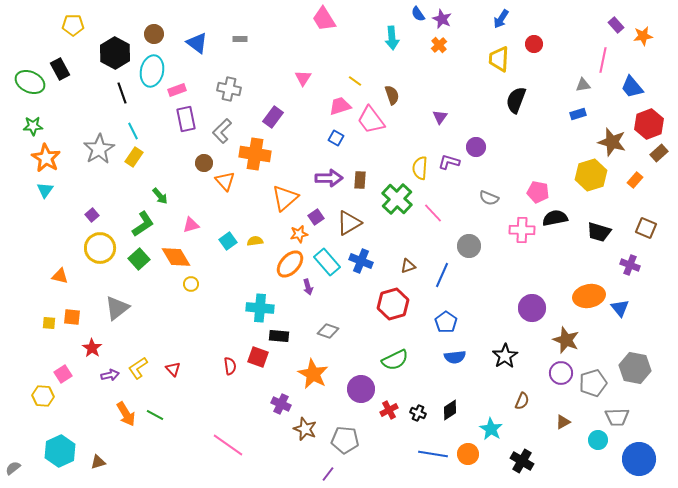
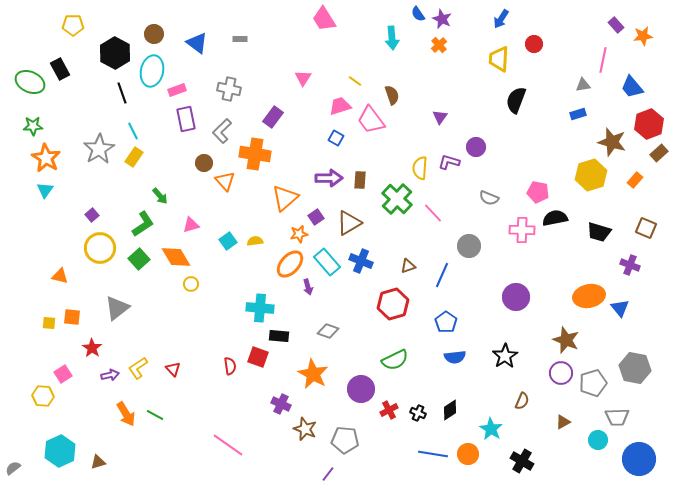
purple circle at (532, 308): moved 16 px left, 11 px up
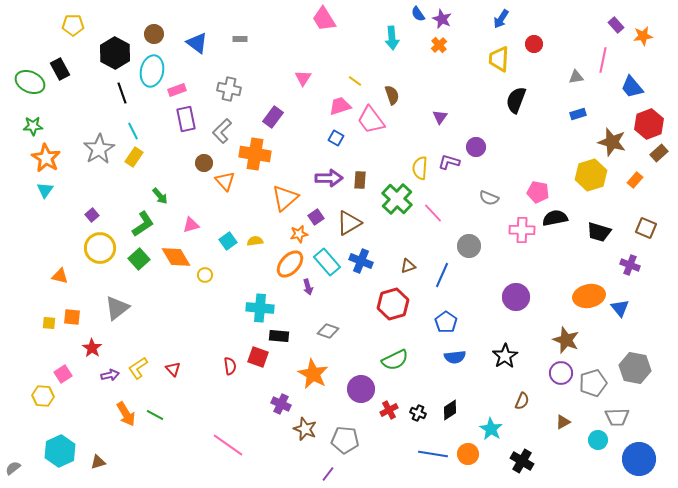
gray triangle at (583, 85): moved 7 px left, 8 px up
yellow circle at (191, 284): moved 14 px right, 9 px up
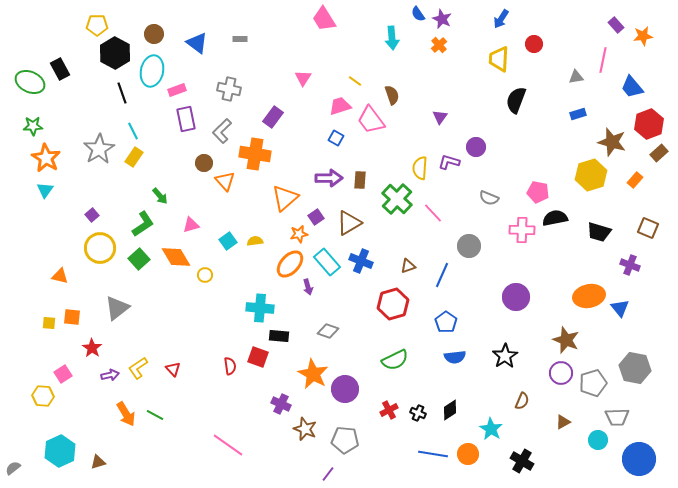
yellow pentagon at (73, 25): moved 24 px right
brown square at (646, 228): moved 2 px right
purple circle at (361, 389): moved 16 px left
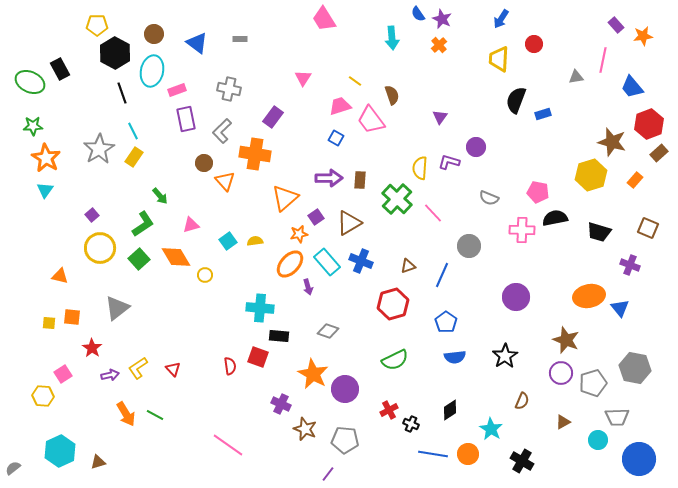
blue rectangle at (578, 114): moved 35 px left
black cross at (418, 413): moved 7 px left, 11 px down
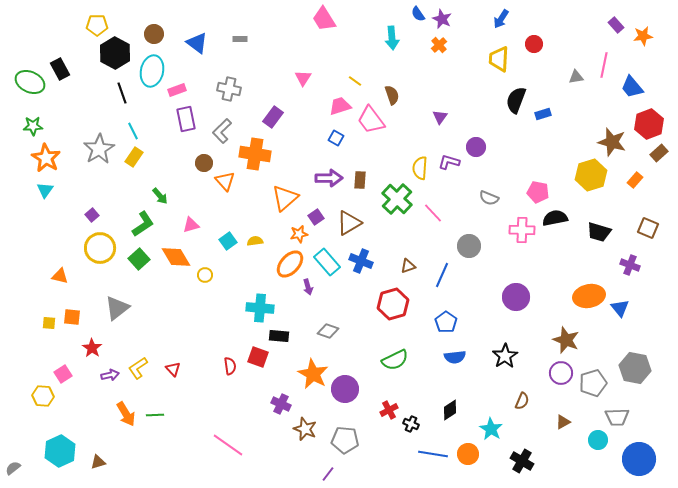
pink line at (603, 60): moved 1 px right, 5 px down
green line at (155, 415): rotated 30 degrees counterclockwise
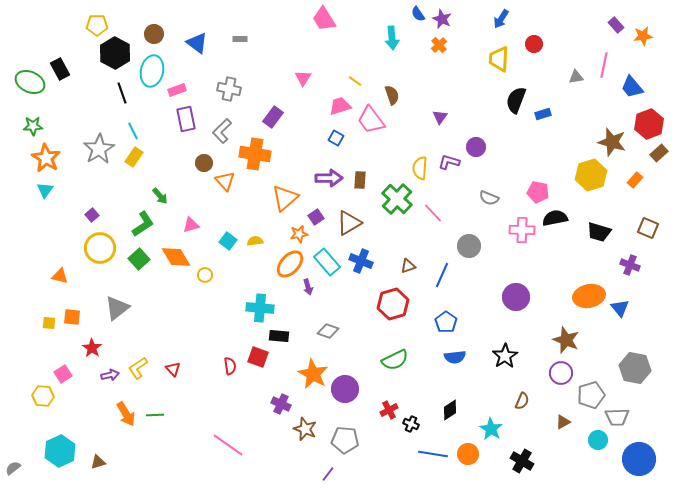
cyan square at (228, 241): rotated 18 degrees counterclockwise
gray pentagon at (593, 383): moved 2 px left, 12 px down
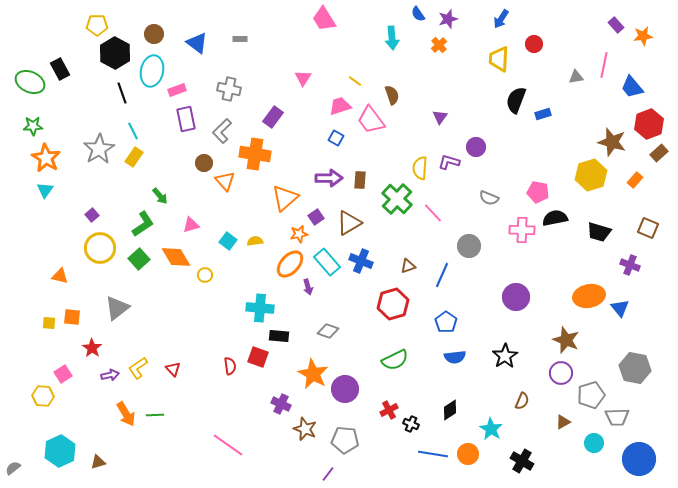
purple star at (442, 19): moved 6 px right; rotated 30 degrees clockwise
cyan circle at (598, 440): moved 4 px left, 3 px down
